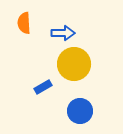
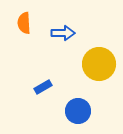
yellow circle: moved 25 px right
blue circle: moved 2 px left
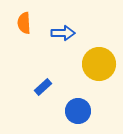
blue rectangle: rotated 12 degrees counterclockwise
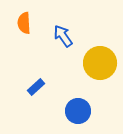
blue arrow: moved 3 px down; rotated 125 degrees counterclockwise
yellow circle: moved 1 px right, 1 px up
blue rectangle: moved 7 px left
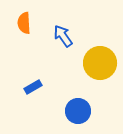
blue rectangle: moved 3 px left; rotated 12 degrees clockwise
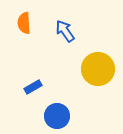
blue arrow: moved 2 px right, 5 px up
yellow circle: moved 2 px left, 6 px down
blue circle: moved 21 px left, 5 px down
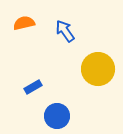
orange semicircle: rotated 80 degrees clockwise
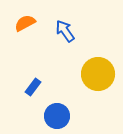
orange semicircle: moved 1 px right; rotated 15 degrees counterclockwise
yellow circle: moved 5 px down
blue rectangle: rotated 24 degrees counterclockwise
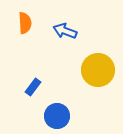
orange semicircle: rotated 115 degrees clockwise
blue arrow: rotated 35 degrees counterclockwise
yellow circle: moved 4 px up
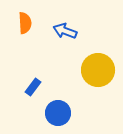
blue circle: moved 1 px right, 3 px up
